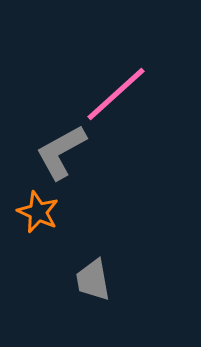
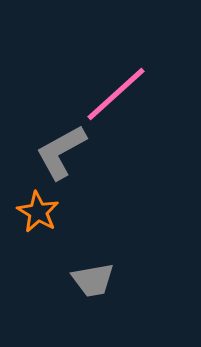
orange star: rotated 6 degrees clockwise
gray trapezoid: rotated 90 degrees counterclockwise
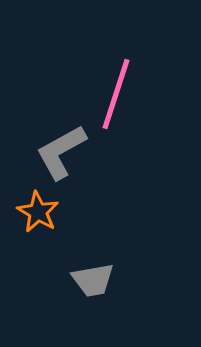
pink line: rotated 30 degrees counterclockwise
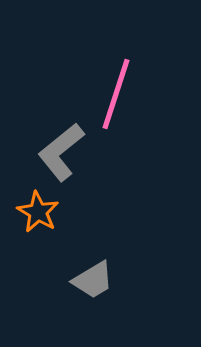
gray L-shape: rotated 10 degrees counterclockwise
gray trapezoid: rotated 21 degrees counterclockwise
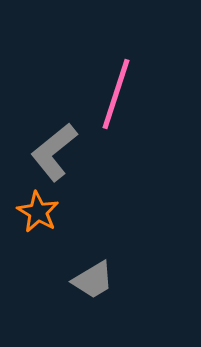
gray L-shape: moved 7 px left
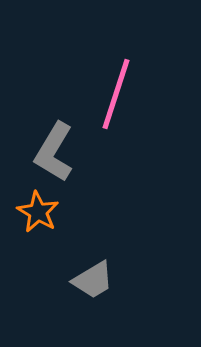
gray L-shape: rotated 20 degrees counterclockwise
